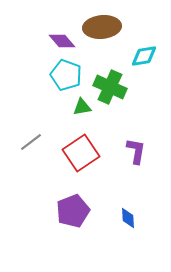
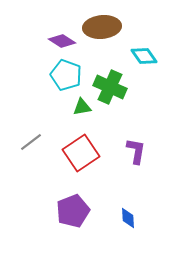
purple diamond: rotated 16 degrees counterclockwise
cyan diamond: rotated 64 degrees clockwise
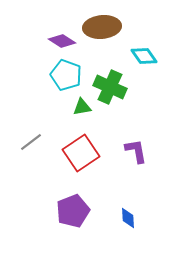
purple L-shape: rotated 20 degrees counterclockwise
